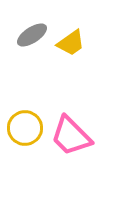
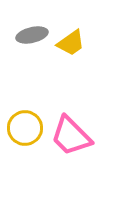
gray ellipse: rotated 20 degrees clockwise
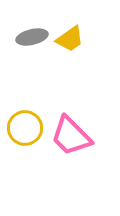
gray ellipse: moved 2 px down
yellow trapezoid: moved 1 px left, 4 px up
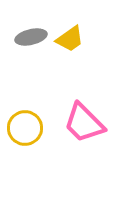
gray ellipse: moved 1 px left
pink trapezoid: moved 13 px right, 13 px up
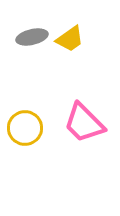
gray ellipse: moved 1 px right
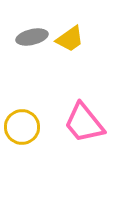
pink trapezoid: rotated 6 degrees clockwise
yellow circle: moved 3 px left, 1 px up
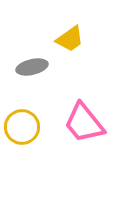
gray ellipse: moved 30 px down
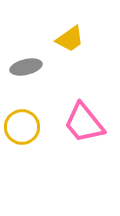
gray ellipse: moved 6 px left
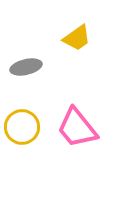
yellow trapezoid: moved 7 px right, 1 px up
pink trapezoid: moved 7 px left, 5 px down
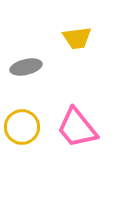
yellow trapezoid: rotated 28 degrees clockwise
